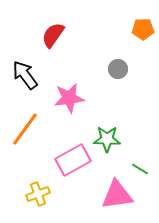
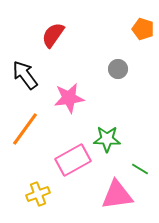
orange pentagon: rotated 20 degrees clockwise
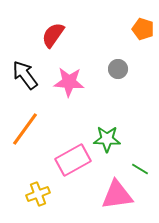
pink star: moved 16 px up; rotated 12 degrees clockwise
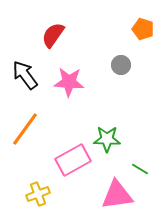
gray circle: moved 3 px right, 4 px up
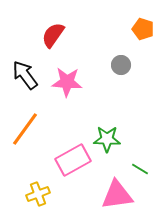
pink star: moved 2 px left
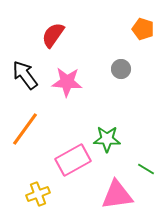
gray circle: moved 4 px down
green line: moved 6 px right
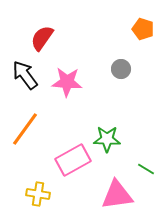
red semicircle: moved 11 px left, 3 px down
yellow cross: rotated 30 degrees clockwise
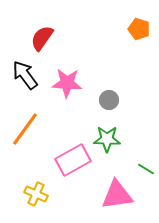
orange pentagon: moved 4 px left
gray circle: moved 12 px left, 31 px down
pink star: moved 1 px down
yellow cross: moved 2 px left; rotated 15 degrees clockwise
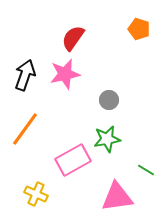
red semicircle: moved 31 px right
black arrow: rotated 56 degrees clockwise
pink star: moved 2 px left, 9 px up; rotated 16 degrees counterclockwise
green star: rotated 12 degrees counterclockwise
green line: moved 1 px down
pink triangle: moved 2 px down
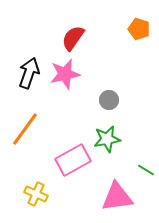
black arrow: moved 4 px right, 2 px up
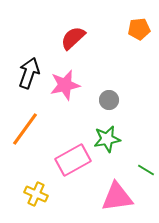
orange pentagon: rotated 25 degrees counterclockwise
red semicircle: rotated 12 degrees clockwise
pink star: moved 11 px down
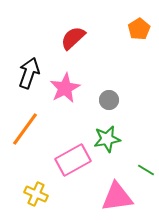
orange pentagon: rotated 25 degrees counterclockwise
pink star: moved 3 px down; rotated 16 degrees counterclockwise
